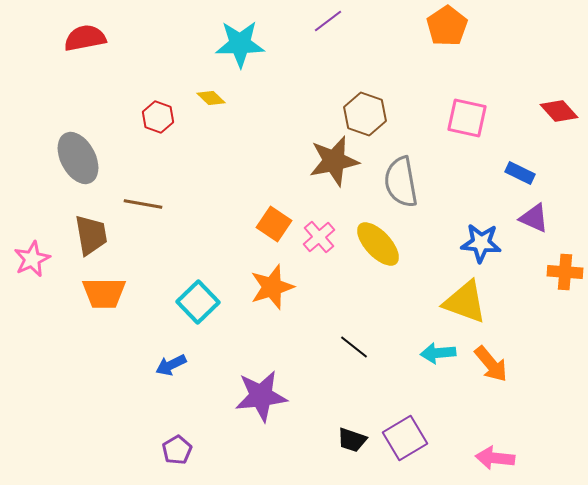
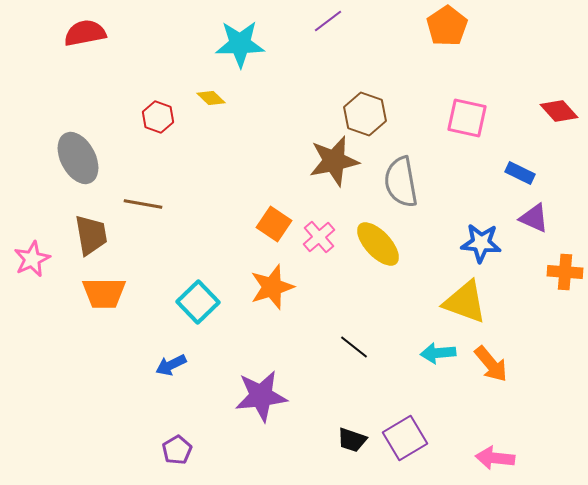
red semicircle: moved 5 px up
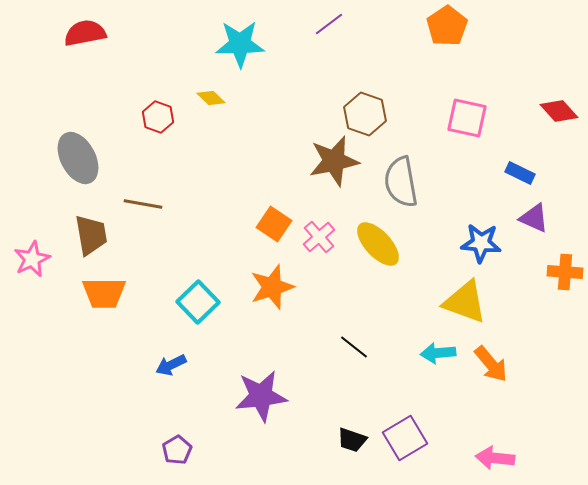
purple line: moved 1 px right, 3 px down
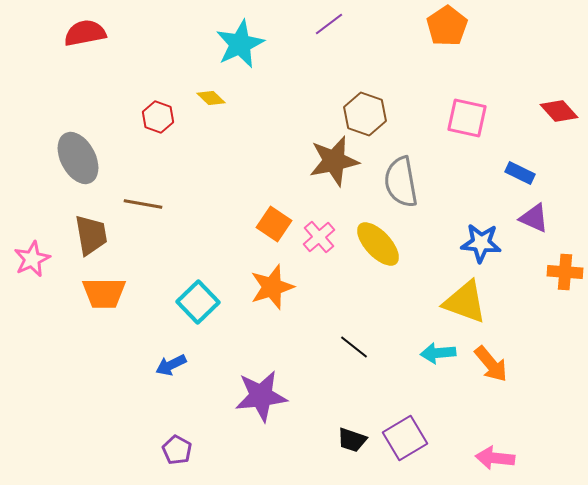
cyan star: rotated 24 degrees counterclockwise
purple pentagon: rotated 12 degrees counterclockwise
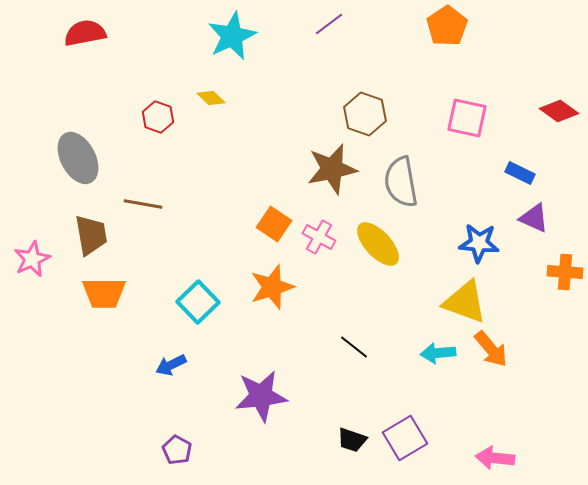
cyan star: moved 8 px left, 8 px up
red diamond: rotated 12 degrees counterclockwise
brown star: moved 2 px left, 8 px down
pink cross: rotated 20 degrees counterclockwise
blue star: moved 2 px left
orange arrow: moved 15 px up
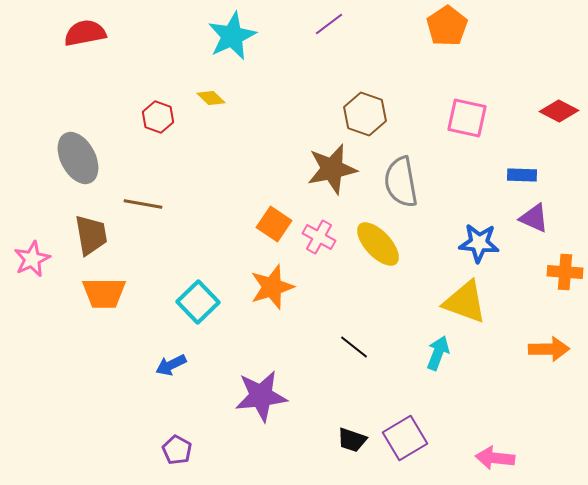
red diamond: rotated 9 degrees counterclockwise
blue rectangle: moved 2 px right, 2 px down; rotated 24 degrees counterclockwise
orange arrow: moved 58 px right; rotated 51 degrees counterclockwise
cyan arrow: rotated 116 degrees clockwise
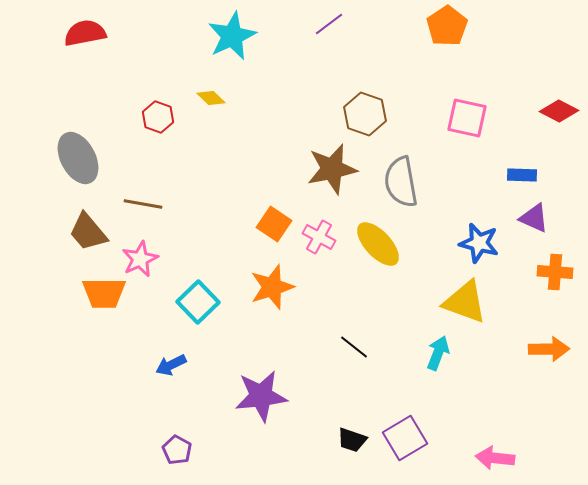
brown trapezoid: moved 3 px left, 3 px up; rotated 150 degrees clockwise
blue star: rotated 9 degrees clockwise
pink star: moved 108 px right
orange cross: moved 10 px left
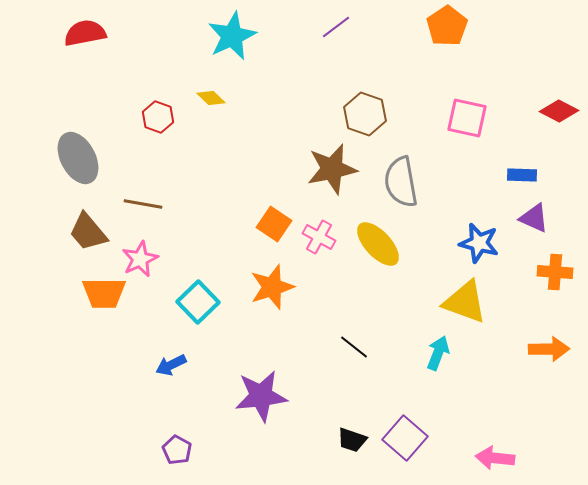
purple line: moved 7 px right, 3 px down
purple square: rotated 18 degrees counterclockwise
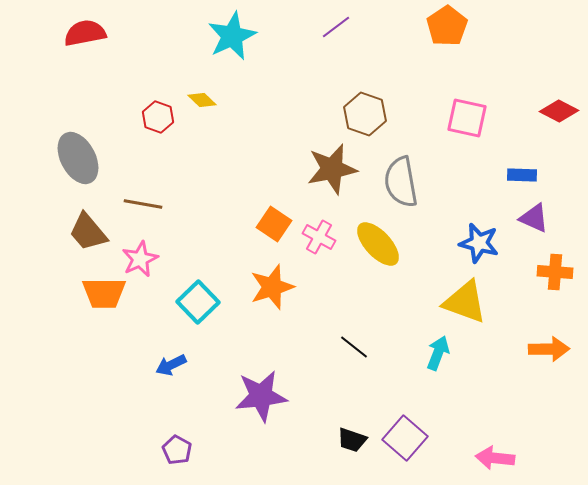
yellow diamond: moved 9 px left, 2 px down
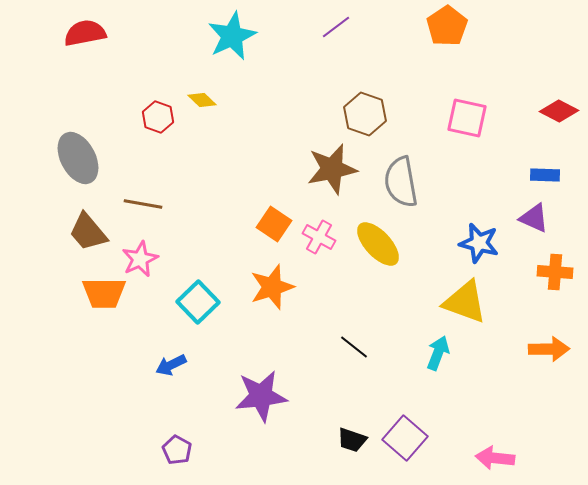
blue rectangle: moved 23 px right
